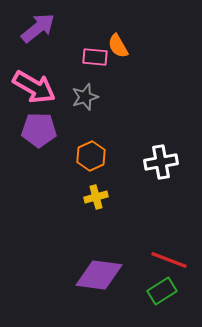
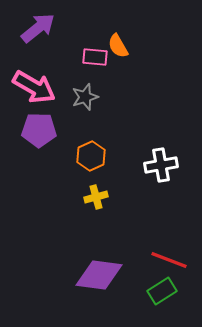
white cross: moved 3 px down
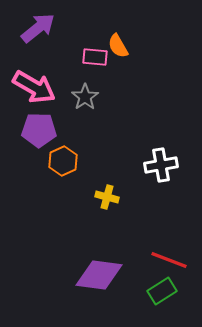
gray star: rotated 16 degrees counterclockwise
orange hexagon: moved 28 px left, 5 px down
yellow cross: moved 11 px right; rotated 30 degrees clockwise
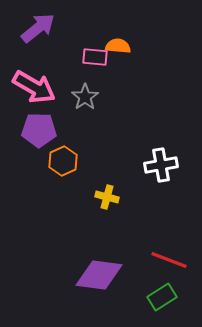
orange semicircle: rotated 125 degrees clockwise
green rectangle: moved 6 px down
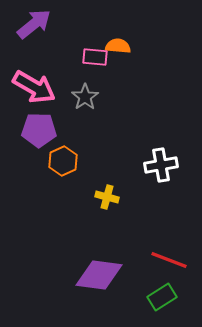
purple arrow: moved 4 px left, 4 px up
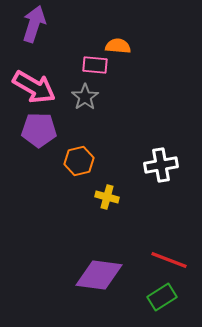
purple arrow: rotated 33 degrees counterclockwise
pink rectangle: moved 8 px down
orange hexagon: moved 16 px right; rotated 12 degrees clockwise
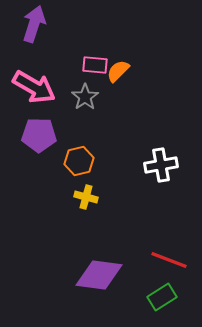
orange semicircle: moved 25 px down; rotated 50 degrees counterclockwise
purple pentagon: moved 5 px down
yellow cross: moved 21 px left
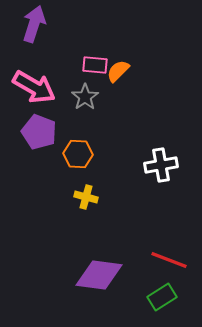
purple pentagon: moved 3 px up; rotated 20 degrees clockwise
orange hexagon: moved 1 px left, 7 px up; rotated 16 degrees clockwise
